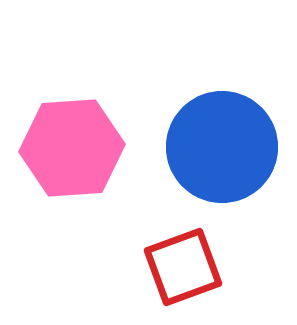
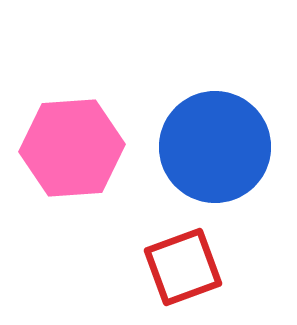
blue circle: moved 7 px left
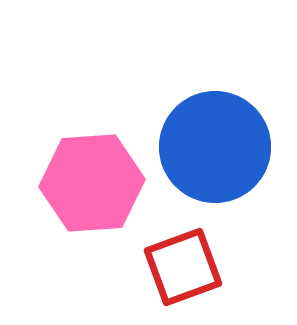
pink hexagon: moved 20 px right, 35 px down
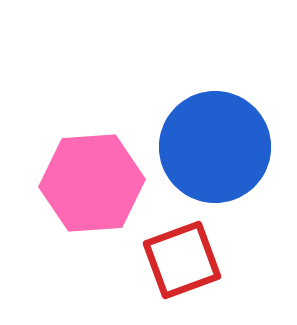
red square: moved 1 px left, 7 px up
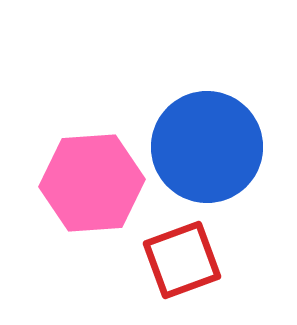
blue circle: moved 8 px left
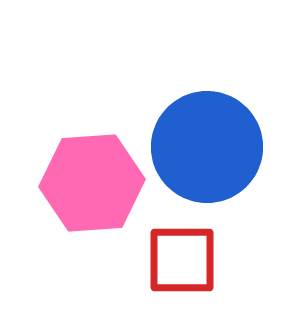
red square: rotated 20 degrees clockwise
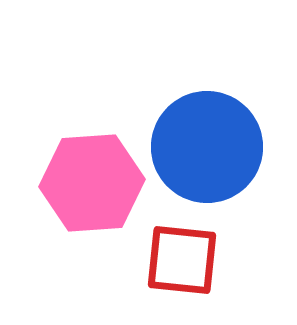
red square: rotated 6 degrees clockwise
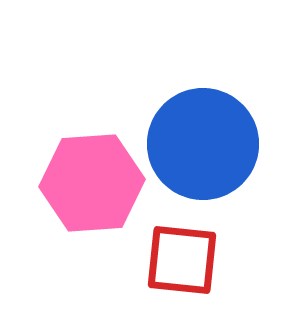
blue circle: moved 4 px left, 3 px up
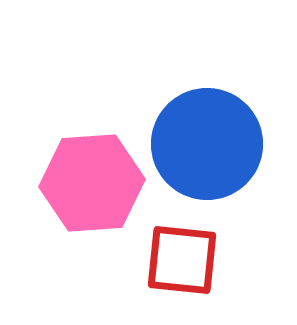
blue circle: moved 4 px right
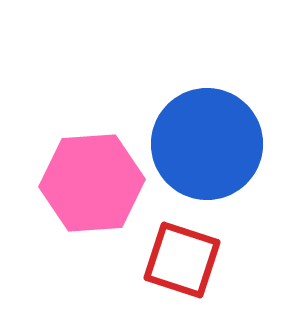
red square: rotated 12 degrees clockwise
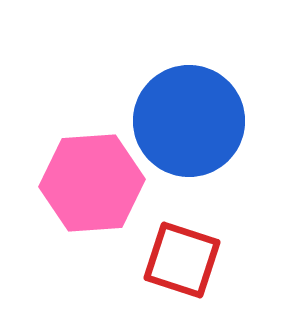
blue circle: moved 18 px left, 23 px up
